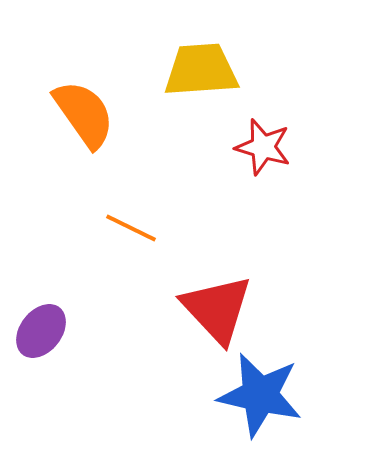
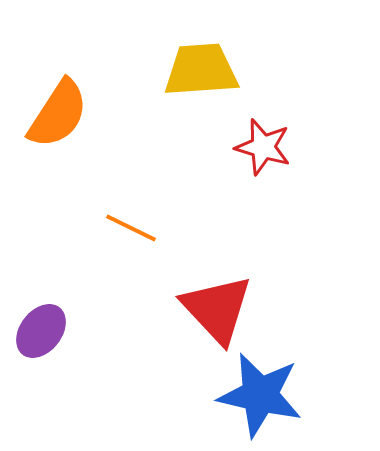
orange semicircle: moved 26 px left; rotated 68 degrees clockwise
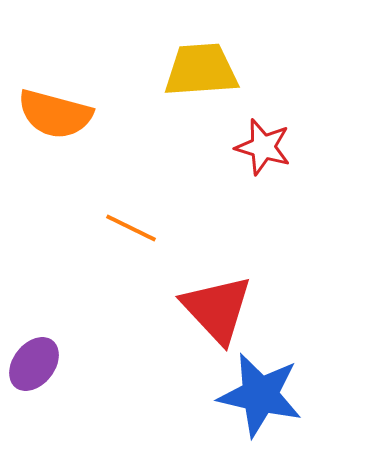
orange semicircle: moved 3 px left; rotated 72 degrees clockwise
purple ellipse: moved 7 px left, 33 px down
